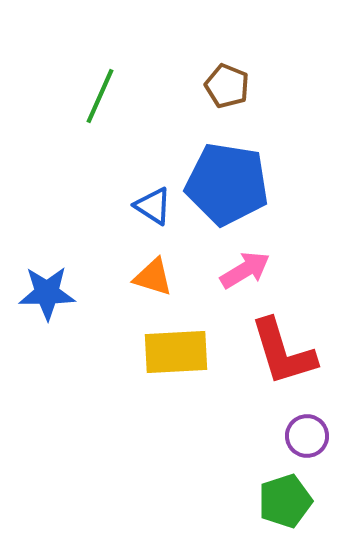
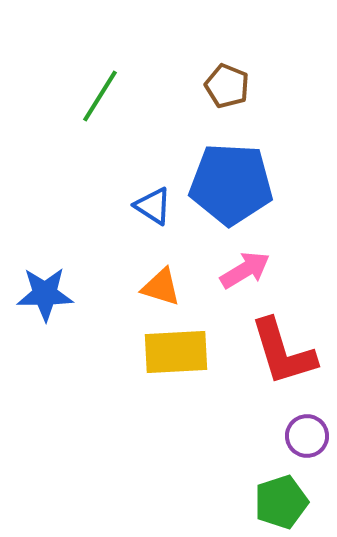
green line: rotated 8 degrees clockwise
blue pentagon: moved 4 px right; rotated 6 degrees counterclockwise
orange triangle: moved 8 px right, 10 px down
blue star: moved 2 px left, 1 px down
green pentagon: moved 4 px left, 1 px down
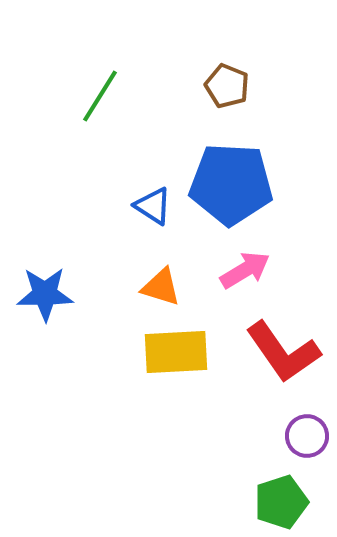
red L-shape: rotated 18 degrees counterclockwise
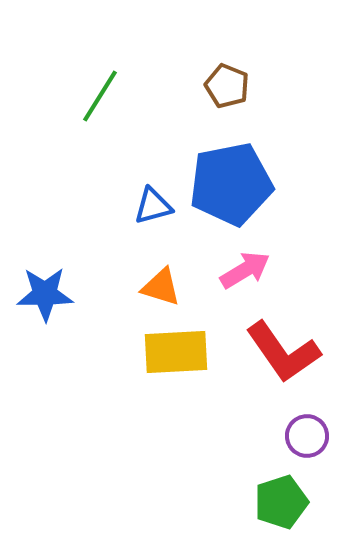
blue pentagon: rotated 14 degrees counterclockwise
blue triangle: rotated 48 degrees counterclockwise
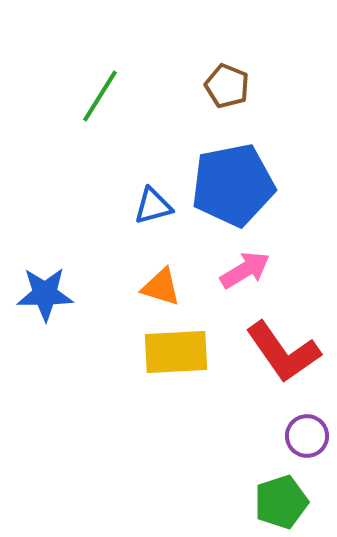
blue pentagon: moved 2 px right, 1 px down
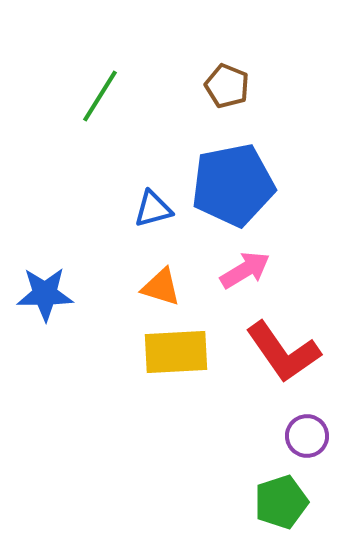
blue triangle: moved 3 px down
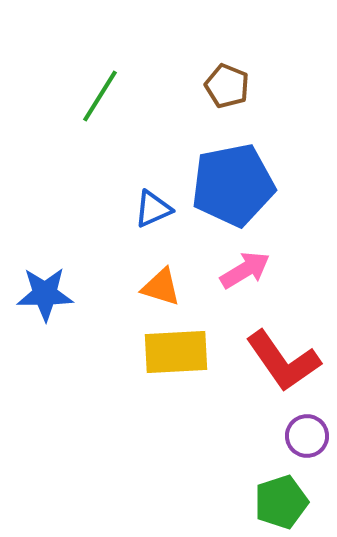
blue triangle: rotated 9 degrees counterclockwise
red L-shape: moved 9 px down
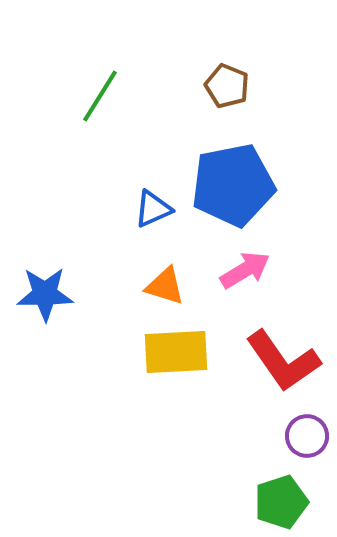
orange triangle: moved 4 px right, 1 px up
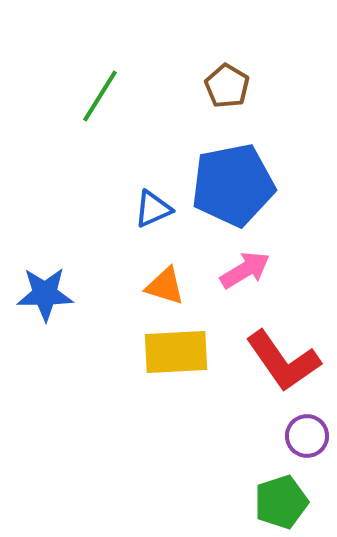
brown pentagon: rotated 9 degrees clockwise
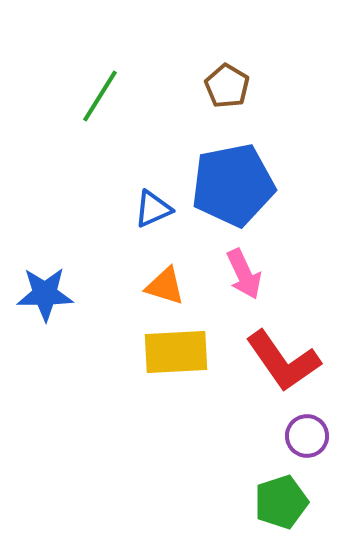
pink arrow: moved 1 px left, 4 px down; rotated 96 degrees clockwise
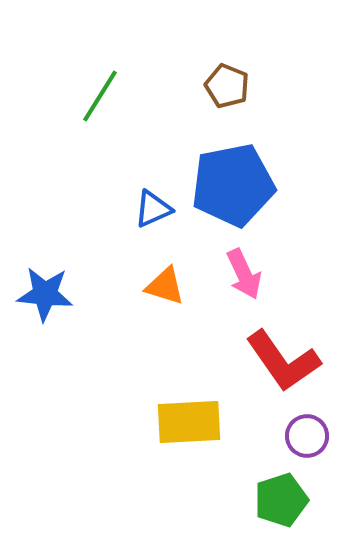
brown pentagon: rotated 9 degrees counterclockwise
blue star: rotated 6 degrees clockwise
yellow rectangle: moved 13 px right, 70 px down
green pentagon: moved 2 px up
